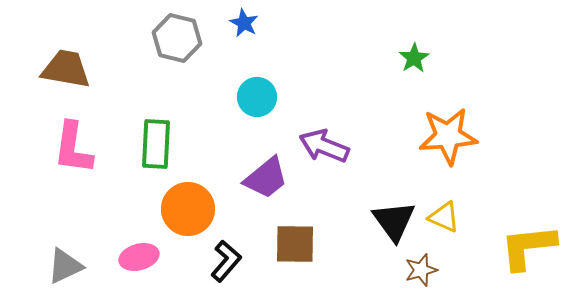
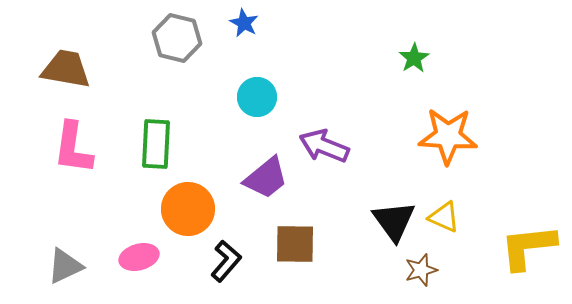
orange star: rotated 8 degrees clockwise
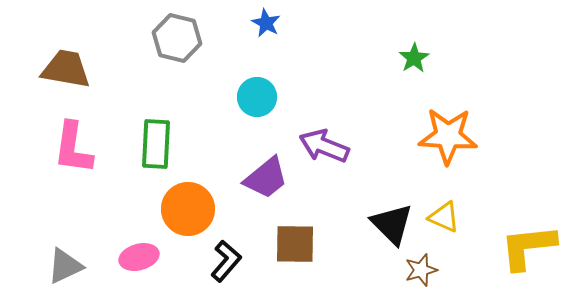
blue star: moved 22 px right
black triangle: moved 2 px left, 3 px down; rotated 9 degrees counterclockwise
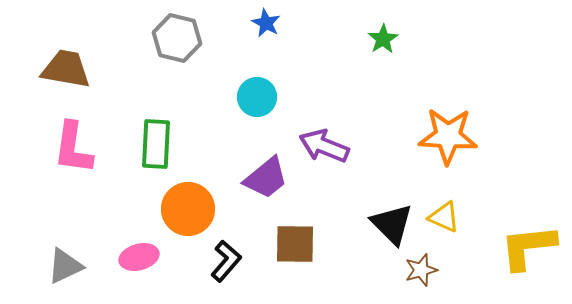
green star: moved 31 px left, 19 px up
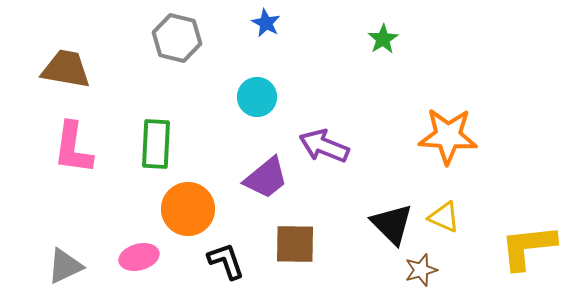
black L-shape: rotated 60 degrees counterclockwise
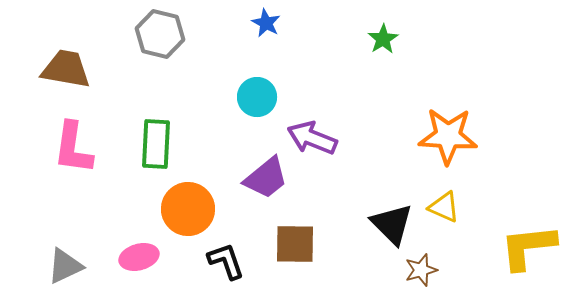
gray hexagon: moved 17 px left, 4 px up
purple arrow: moved 12 px left, 8 px up
yellow triangle: moved 10 px up
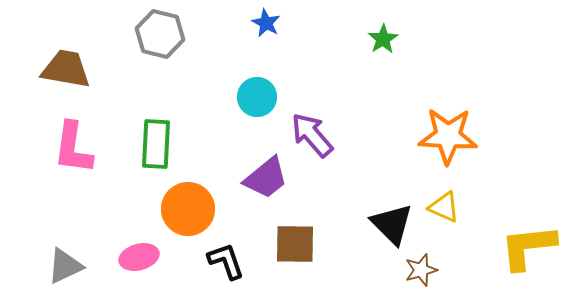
purple arrow: moved 3 px up; rotated 27 degrees clockwise
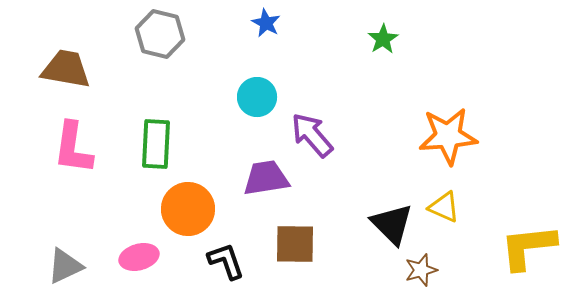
orange star: rotated 8 degrees counterclockwise
purple trapezoid: rotated 150 degrees counterclockwise
